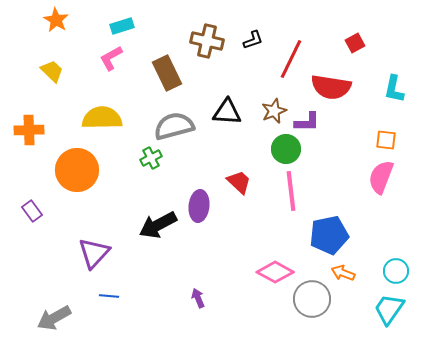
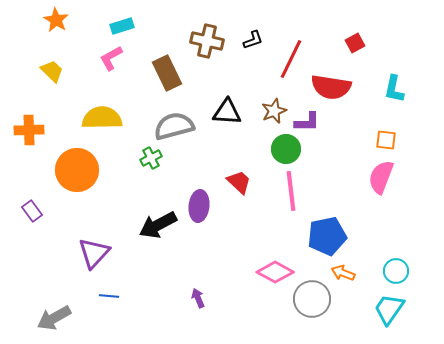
blue pentagon: moved 2 px left, 1 px down
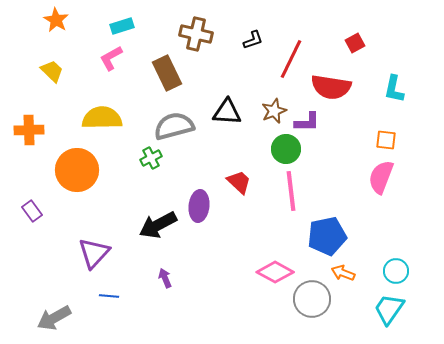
brown cross: moved 11 px left, 7 px up
purple arrow: moved 33 px left, 20 px up
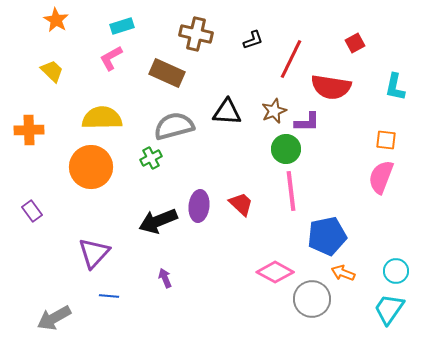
brown rectangle: rotated 40 degrees counterclockwise
cyan L-shape: moved 1 px right, 2 px up
orange circle: moved 14 px right, 3 px up
red trapezoid: moved 2 px right, 22 px down
black arrow: moved 4 px up; rotated 6 degrees clockwise
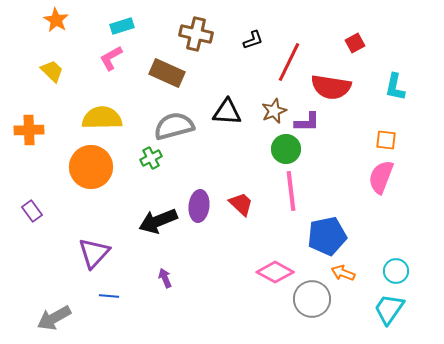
red line: moved 2 px left, 3 px down
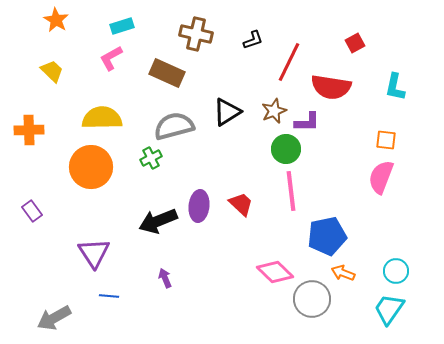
black triangle: rotated 36 degrees counterclockwise
purple triangle: rotated 16 degrees counterclockwise
pink diamond: rotated 15 degrees clockwise
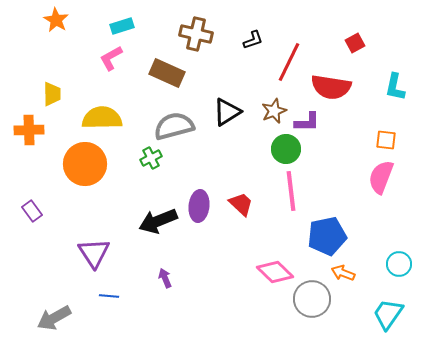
yellow trapezoid: moved 23 px down; rotated 45 degrees clockwise
orange circle: moved 6 px left, 3 px up
cyan circle: moved 3 px right, 7 px up
cyan trapezoid: moved 1 px left, 5 px down
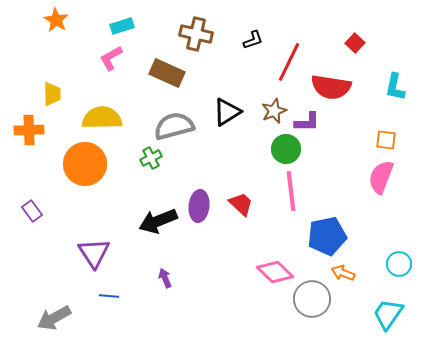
red square: rotated 18 degrees counterclockwise
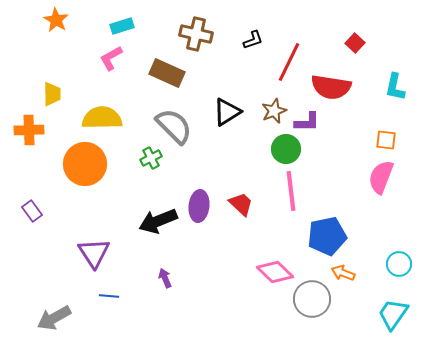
gray semicircle: rotated 60 degrees clockwise
cyan trapezoid: moved 5 px right
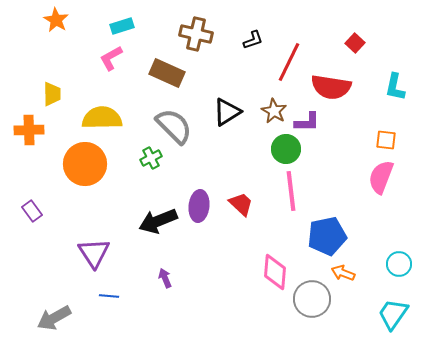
brown star: rotated 20 degrees counterclockwise
pink diamond: rotated 51 degrees clockwise
